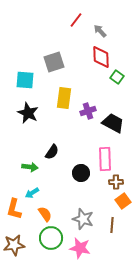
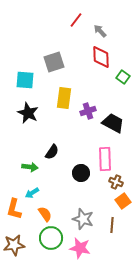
green square: moved 6 px right
brown cross: rotated 24 degrees clockwise
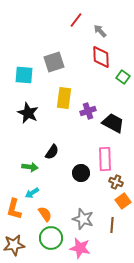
cyan square: moved 1 px left, 5 px up
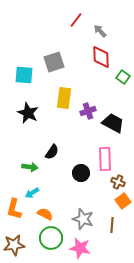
brown cross: moved 2 px right
orange semicircle: rotated 28 degrees counterclockwise
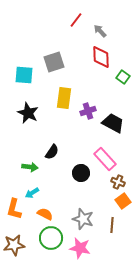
pink rectangle: rotated 40 degrees counterclockwise
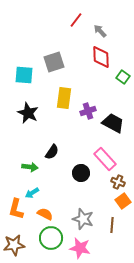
orange L-shape: moved 2 px right
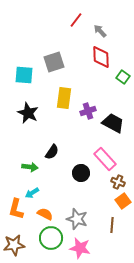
gray star: moved 6 px left
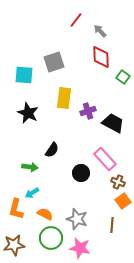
black semicircle: moved 2 px up
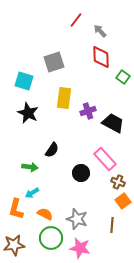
cyan square: moved 6 px down; rotated 12 degrees clockwise
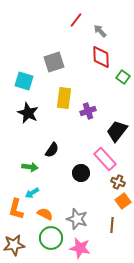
black trapezoid: moved 4 px right, 8 px down; rotated 80 degrees counterclockwise
